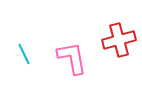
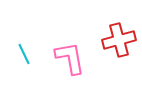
pink L-shape: moved 2 px left
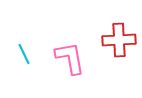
red cross: rotated 12 degrees clockwise
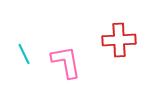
pink L-shape: moved 4 px left, 4 px down
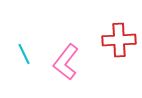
pink L-shape: rotated 132 degrees counterclockwise
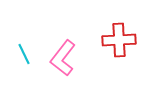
pink L-shape: moved 3 px left, 4 px up
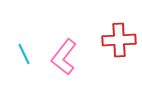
pink L-shape: moved 1 px right, 1 px up
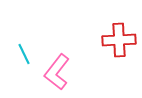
pink L-shape: moved 7 px left, 15 px down
